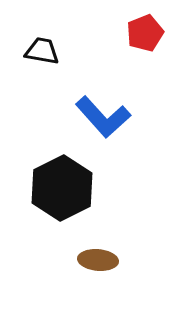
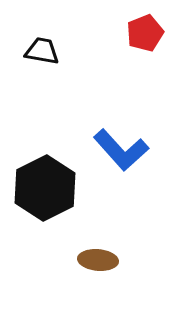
blue L-shape: moved 18 px right, 33 px down
black hexagon: moved 17 px left
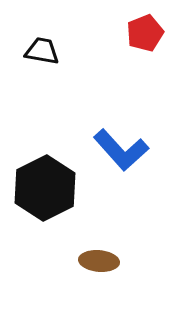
brown ellipse: moved 1 px right, 1 px down
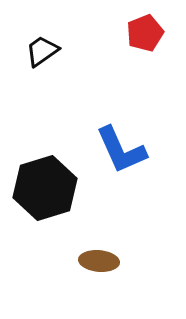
black trapezoid: rotated 45 degrees counterclockwise
blue L-shape: rotated 18 degrees clockwise
black hexagon: rotated 10 degrees clockwise
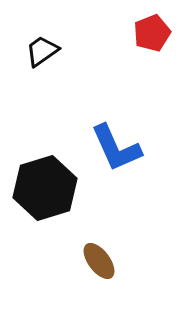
red pentagon: moved 7 px right
blue L-shape: moved 5 px left, 2 px up
brown ellipse: rotated 48 degrees clockwise
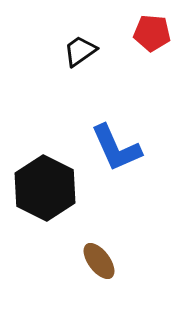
red pentagon: rotated 27 degrees clockwise
black trapezoid: moved 38 px right
black hexagon: rotated 16 degrees counterclockwise
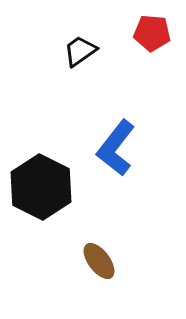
blue L-shape: rotated 62 degrees clockwise
black hexagon: moved 4 px left, 1 px up
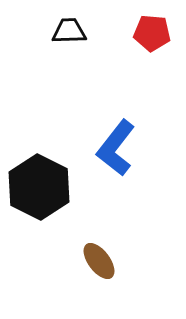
black trapezoid: moved 11 px left, 20 px up; rotated 33 degrees clockwise
black hexagon: moved 2 px left
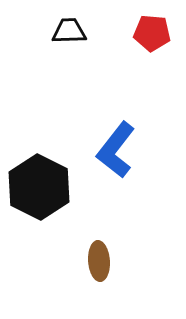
blue L-shape: moved 2 px down
brown ellipse: rotated 33 degrees clockwise
